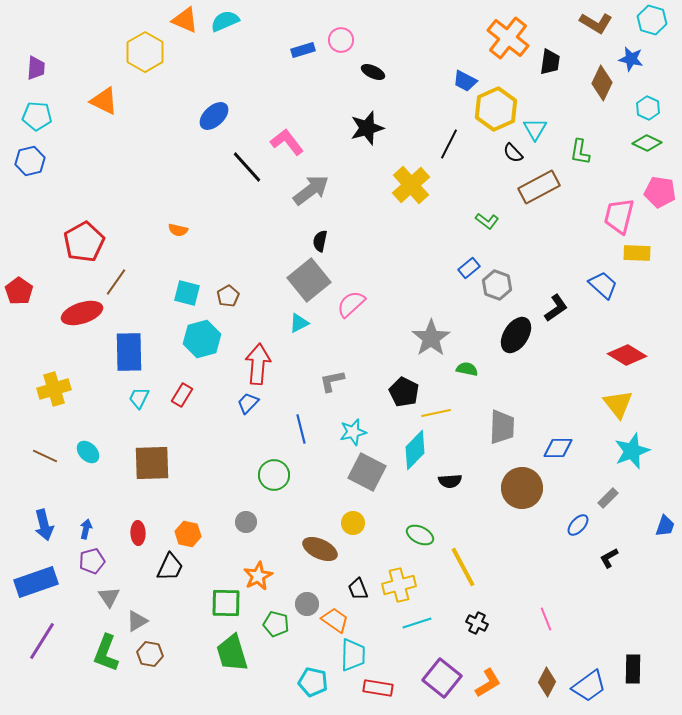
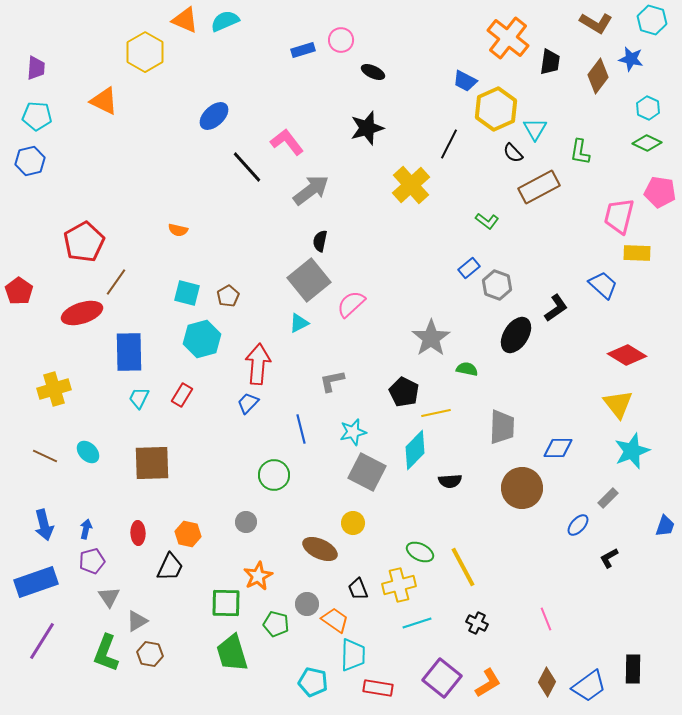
brown diamond at (602, 83): moved 4 px left, 7 px up; rotated 12 degrees clockwise
green ellipse at (420, 535): moved 17 px down
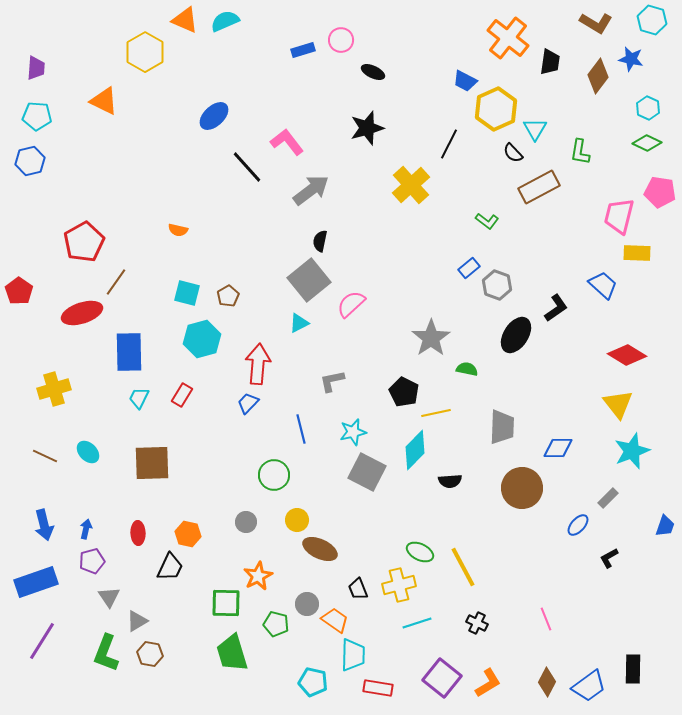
yellow circle at (353, 523): moved 56 px left, 3 px up
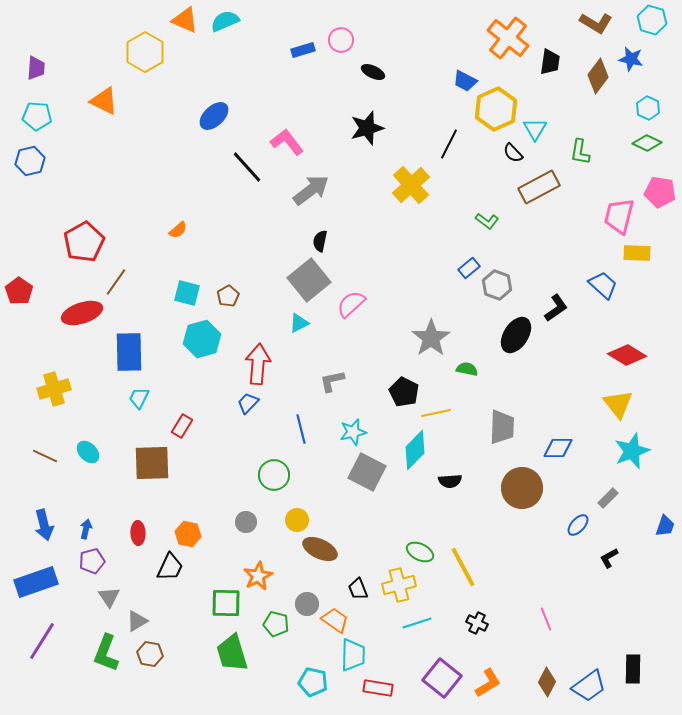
orange semicircle at (178, 230): rotated 54 degrees counterclockwise
red rectangle at (182, 395): moved 31 px down
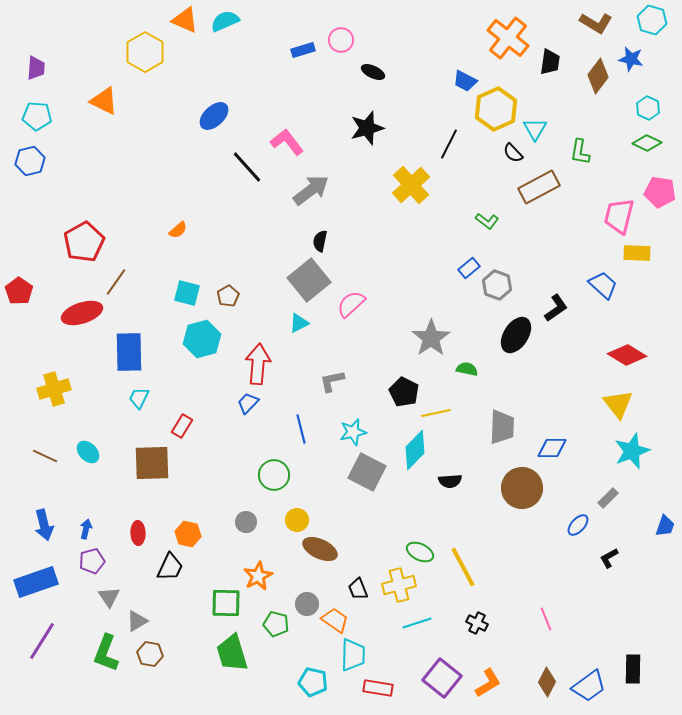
blue diamond at (558, 448): moved 6 px left
